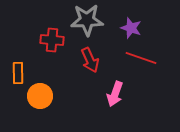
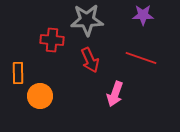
purple star: moved 12 px right, 13 px up; rotated 20 degrees counterclockwise
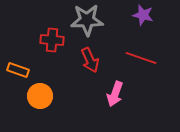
purple star: rotated 15 degrees clockwise
orange rectangle: moved 3 px up; rotated 70 degrees counterclockwise
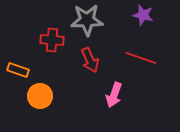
pink arrow: moved 1 px left, 1 px down
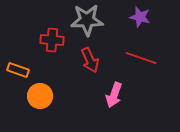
purple star: moved 3 px left, 2 px down
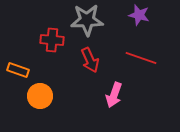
purple star: moved 1 px left, 2 px up
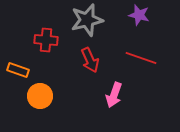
gray star: rotated 12 degrees counterclockwise
red cross: moved 6 px left
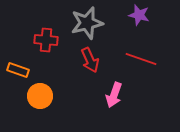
gray star: moved 3 px down
red line: moved 1 px down
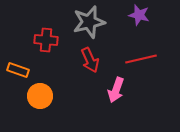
gray star: moved 2 px right, 1 px up
red line: rotated 32 degrees counterclockwise
pink arrow: moved 2 px right, 5 px up
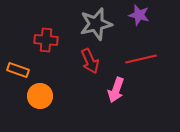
gray star: moved 7 px right, 2 px down
red arrow: moved 1 px down
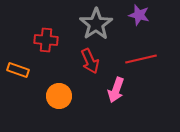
gray star: rotated 20 degrees counterclockwise
orange circle: moved 19 px right
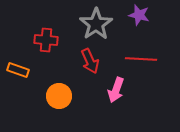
red line: rotated 16 degrees clockwise
